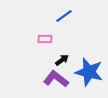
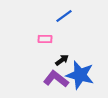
blue star: moved 9 px left, 3 px down
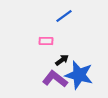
pink rectangle: moved 1 px right, 2 px down
blue star: moved 1 px left
purple L-shape: moved 1 px left
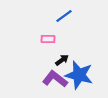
pink rectangle: moved 2 px right, 2 px up
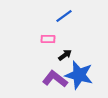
black arrow: moved 3 px right, 5 px up
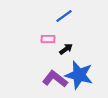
black arrow: moved 1 px right, 6 px up
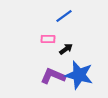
purple L-shape: moved 2 px left, 3 px up; rotated 15 degrees counterclockwise
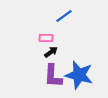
pink rectangle: moved 2 px left, 1 px up
black arrow: moved 15 px left, 3 px down
purple L-shape: rotated 110 degrees counterclockwise
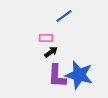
purple L-shape: moved 4 px right
